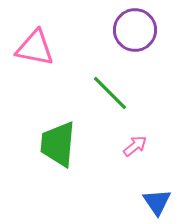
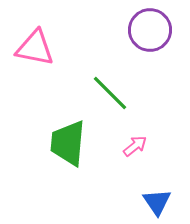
purple circle: moved 15 px right
green trapezoid: moved 10 px right, 1 px up
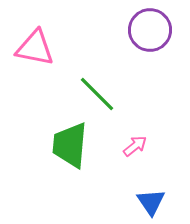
green line: moved 13 px left, 1 px down
green trapezoid: moved 2 px right, 2 px down
blue triangle: moved 6 px left
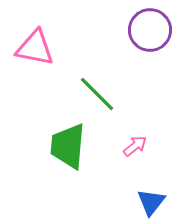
green trapezoid: moved 2 px left, 1 px down
blue triangle: rotated 12 degrees clockwise
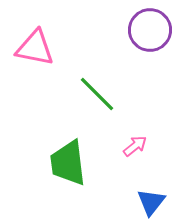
green trapezoid: moved 17 px down; rotated 12 degrees counterclockwise
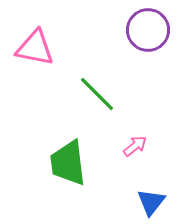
purple circle: moved 2 px left
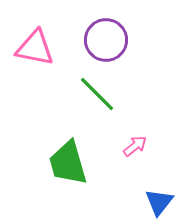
purple circle: moved 42 px left, 10 px down
green trapezoid: rotated 9 degrees counterclockwise
blue triangle: moved 8 px right
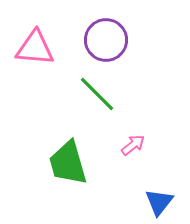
pink triangle: rotated 6 degrees counterclockwise
pink arrow: moved 2 px left, 1 px up
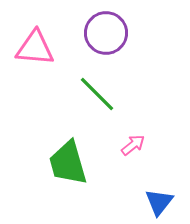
purple circle: moved 7 px up
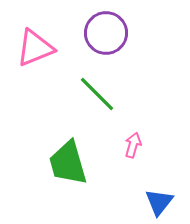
pink triangle: rotated 27 degrees counterclockwise
pink arrow: rotated 35 degrees counterclockwise
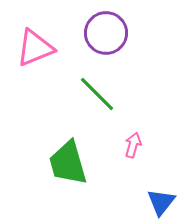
blue triangle: moved 2 px right
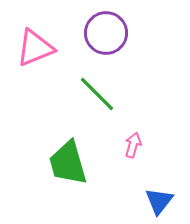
blue triangle: moved 2 px left, 1 px up
